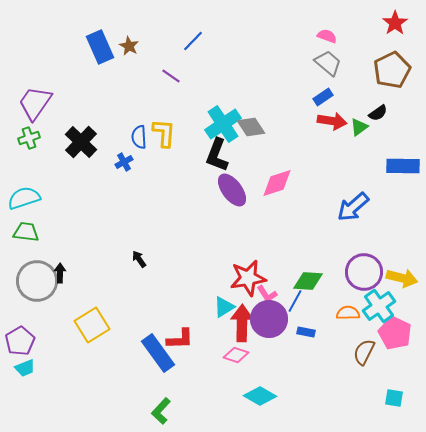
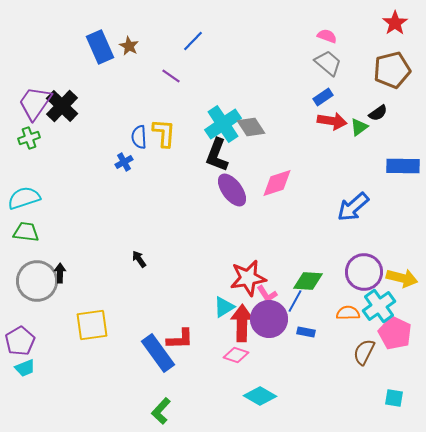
brown pentagon at (392, 70): rotated 12 degrees clockwise
black cross at (81, 142): moved 19 px left, 36 px up
yellow square at (92, 325): rotated 24 degrees clockwise
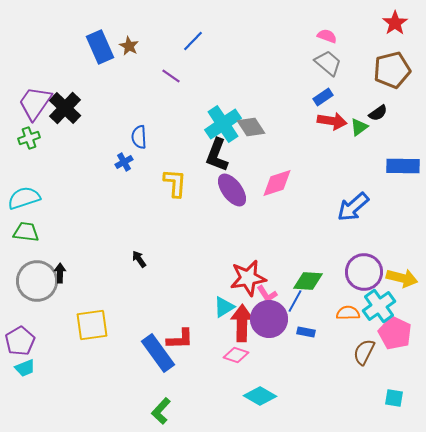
black cross at (62, 106): moved 3 px right, 2 px down
yellow L-shape at (164, 133): moved 11 px right, 50 px down
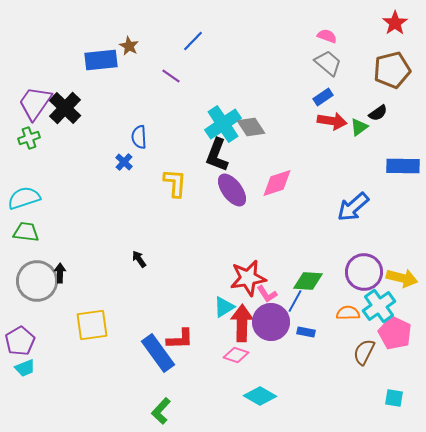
blue rectangle at (100, 47): moved 1 px right, 13 px down; rotated 72 degrees counterclockwise
blue cross at (124, 162): rotated 18 degrees counterclockwise
purple circle at (269, 319): moved 2 px right, 3 px down
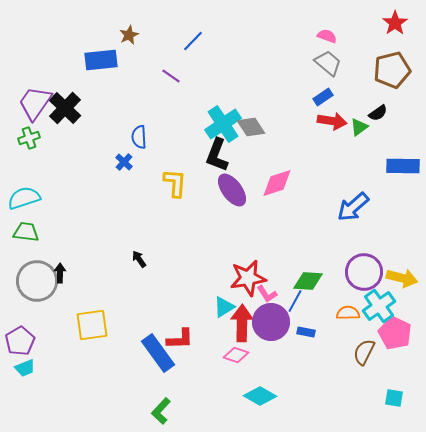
brown star at (129, 46): moved 11 px up; rotated 18 degrees clockwise
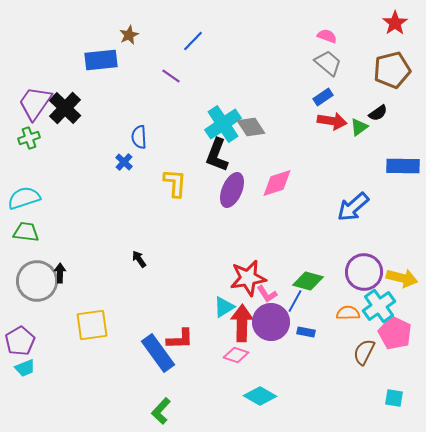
purple ellipse at (232, 190): rotated 60 degrees clockwise
green diamond at (308, 281): rotated 12 degrees clockwise
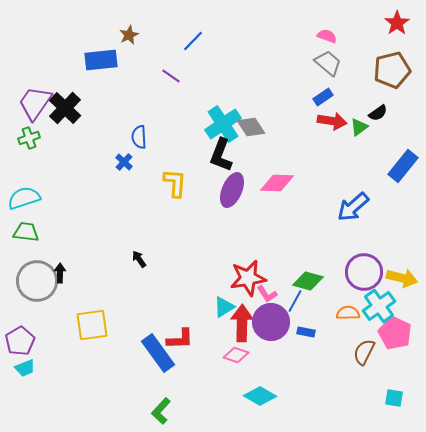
red star at (395, 23): moved 2 px right
black L-shape at (217, 155): moved 4 px right
blue rectangle at (403, 166): rotated 52 degrees counterclockwise
pink diamond at (277, 183): rotated 20 degrees clockwise
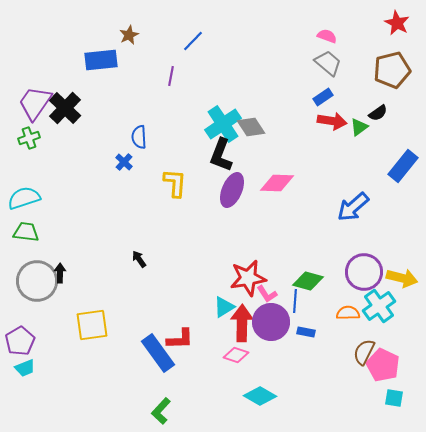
red star at (397, 23): rotated 10 degrees counterclockwise
purple line at (171, 76): rotated 66 degrees clockwise
blue line at (295, 301): rotated 25 degrees counterclockwise
pink pentagon at (395, 333): moved 12 px left, 32 px down
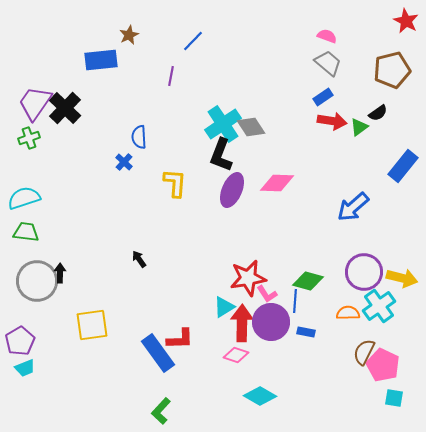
red star at (397, 23): moved 9 px right, 2 px up
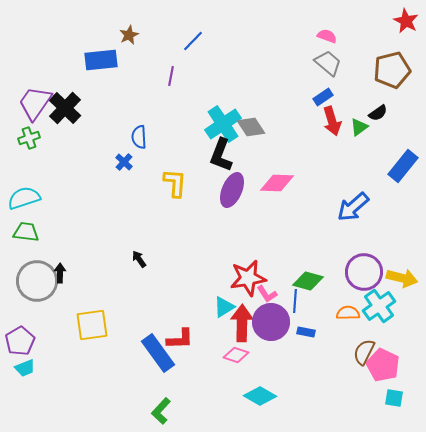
red arrow at (332, 121): rotated 64 degrees clockwise
